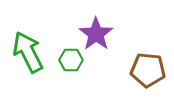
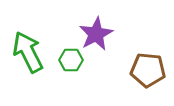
purple star: rotated 8 degrees clockwise
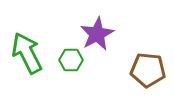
purple star: moved 1 px right
green arrow: moved 1 px left, 1 px down
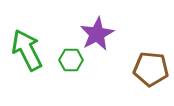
green arrow: moved 3 px up
brown pentagon: moved 3 px right, 1 px up
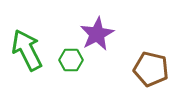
brown pentagon: rotated 8 degrees clockwise
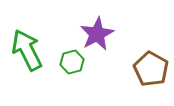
green hexagon: moved 1 px right, 2 px down; rotated 15 degrees counterclockwise
brown pentagon: rotated 16 degrees clockwise
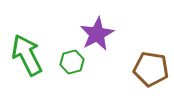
green arrow: moved 5 px down
brown pentagon: rotated 20 degrees counterclockwise
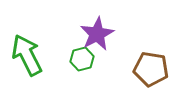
green hexagon: moved 10 px right, 3 px up
